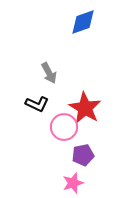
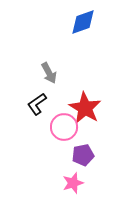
black L-shape: rotated 120 degrees clockwise
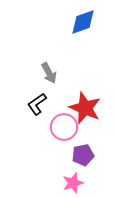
red star: rotated 8 degrees counterclockwise
